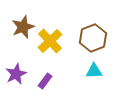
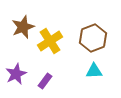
yellow cross: rotated 10 degrees clockwise
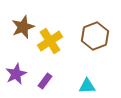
brown hexagon: moved 2 px right, 2 px up
cyan triangle: moved 7 px left, 15 px down
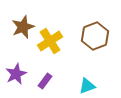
cyan triangle: rotated 18 degrees counterclockwise
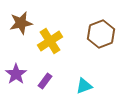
brown star: moved 2 px left, 4 px up; rotated 10 degrees clockwise
brown hexagon: moved 6 px right, 2 px up
purple star: rotated 10 degrees counterclockwise
cyan triangle: moved 3 px left
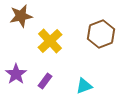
brown star: moved 7 px up
yellow cross: rotated 10 degrees counterclockwise
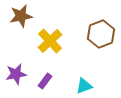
purple star: rotated 25 degrees clockwise
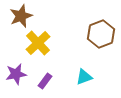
brown star: rotated 10 degrees counterclockwise
yellow cross: moved 12 px left, 2 px down
cyan triangle: moved 9 px up
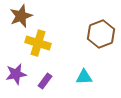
yellow cross: rotated 30 degrees counterclockwise
cyan triangle: rotated 18 degrees clockwise
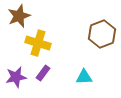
brown star: moved 2 px left
brown hexagon: moved 1 px right
purple star: moved 3 px down
purple rectangle: moved 2 px left, 8 px up
